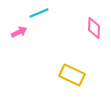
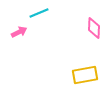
yellow rectangle: moved 13 px right; rotated 35 degrees counterclockwise
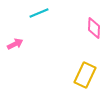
pink arrow: moved 4 px left, 12 px down
yellow rectangle: rotated 55 degrees counterclockwise
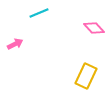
pink diamond: rotated 45 degrees counterclockwise
yellow rectangle: moved 1 px right, 1 px down
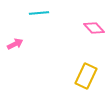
cyan line: rotated 18 degrees clockwise
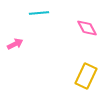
pink diamond: moved 7 px left; rotated 15 degrees clockwise
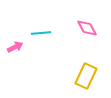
cyan line: moved 2 px right, 20 px down
pink arrow: moved 3 px down
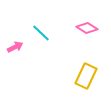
pink diamond: rotated 30 degrees counterclockwise
cyan line: rotated 48 degrees clockwise
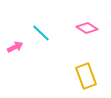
yellow rectangle: rotated 45 degrees counterclockwise
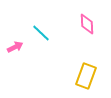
pink diamond: moved 4 px up; rotated 55 degrees clockwise
yellow rectangle: rotated 40 degrees clockwise
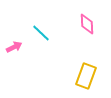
pink arrow: moved 1 px left
